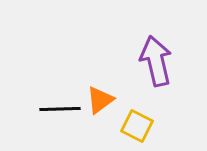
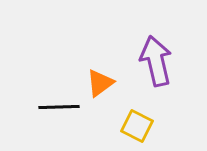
orange triangle: moved 17 px up
black line: moved 1 px left, 2 px up
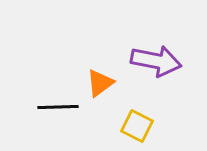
purple arrow: rotated 114 degrees clockwise
black line: moved 1 px left
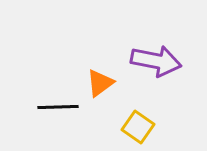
yellow square: moved 1 px right, 1 px down; rotated 8 degrees clockwise
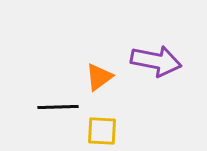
orange triangle: moved 1 px left, 6 px up
yellow square: moved 36 px left, 4 px down; rotated 32 degrees counterclockwise
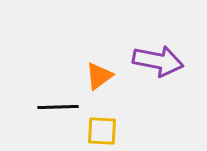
purple arrow: moved 2 px right
orange triangle: moved 1 px up
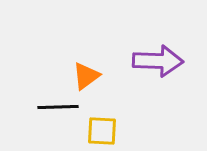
purple arrow: rotated 9 degrees counterclockwise
orange triangle: moved 13 px left
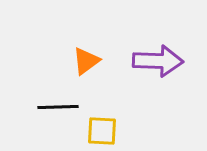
orange triangle: moved 15 px up
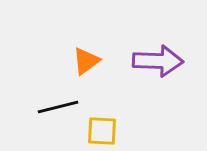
black line: rotated 12 degrees counterclockwise
